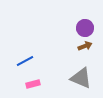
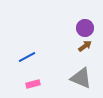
brown arrow: rotated 16 degrees counterclockwise
blue line: moved 2 px right, 4 px up
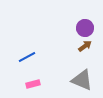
gray triangle: moved 1 px right, 2 px down
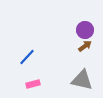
purple circle: moved 2 px down
blue line: rotated 18 degrees counterclockwise
gray triangle: rotated 10 degrees counterclockwise
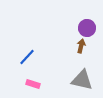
purple circle: moved 2 px right, 2 px up
brown arrow: moved 4 px left; rotated 40 degrees counterclockwise
pink rectangle: rotated 32 degrees clockwise
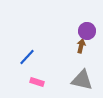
purple circle: moved 3 px down
pink rectangle: moved 4 px right, 2 px up
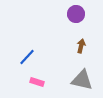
purple circle: moved 11 px left, 17 px up
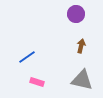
blue line: rotated 12 degrees clockwise
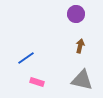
brown arrow: moved 1 px left
blue line: moved 1 px left, 1 px down
